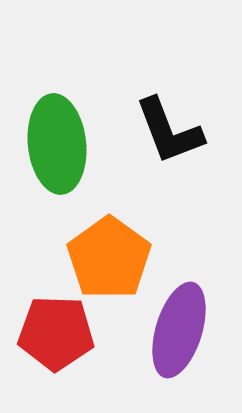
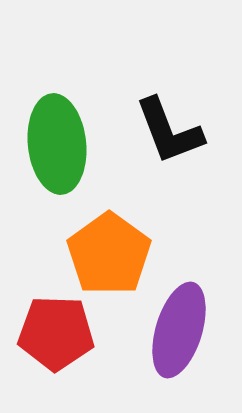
orange pentagon: moved 4 px up
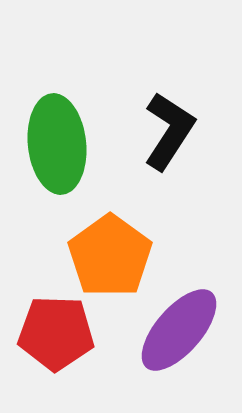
black L-shape: rotated 126 degrees counterclockwise
orange pentagon: moved 1 px right, 2 px down
purple ellipse: rotated 24 degrees clockwise
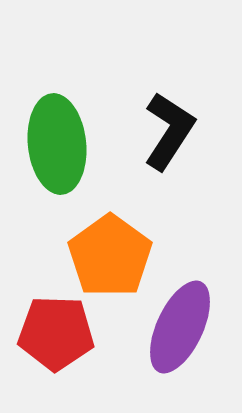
purple ellipse: moved 1 px right, 3 px up; rotated 16 degrees counterclockwise
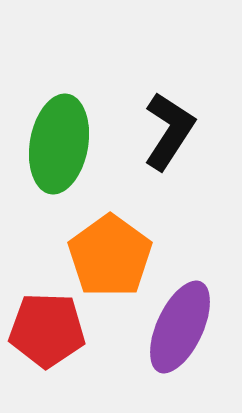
green ellipse: moved 2 px right; rotated 16 degrees clockwise
red pentagon: moved 9 px left, 3 px up
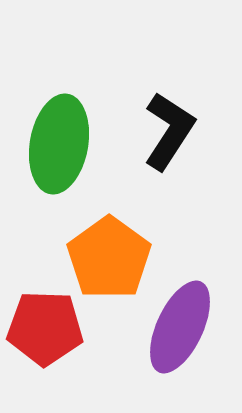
orange pentagon: moved 1 px left, 2 px down
red pentagon: moved 2 px left, 2 px up
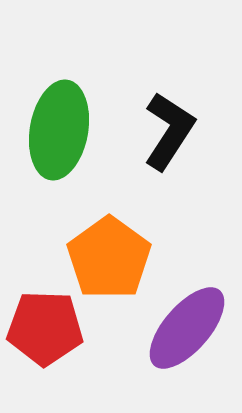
green ellipse: moved 14 px up
purple ellipse: moved 7 px right, 1 px down; rotated 16 degrees clockwise
